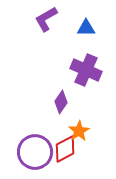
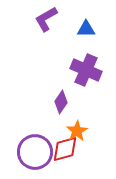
blue triangle: moved 1 px down
orange star: moved 2 px left
red diamond: rotated 12 degrees clockwise
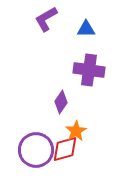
purple cross: moved 3 px right; rotated 16 degrees counterclockwise
orange star: moved 1 px left
purple circle: moved 1 px right, 2 px up
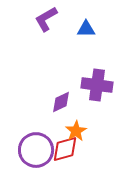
purple cross: moved 8 px right, 15 px down
purple diamond: rotated 30 degrees clockwise
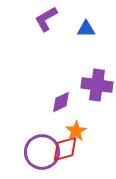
purple circle: moved 6 px right, 2 px down
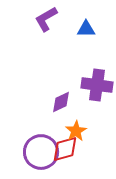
purple circle: moved 1 px left
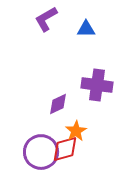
purple diamond: moved 3 px left, 2 px down
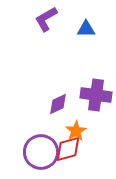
purple cross: moved 1 px left, 10 px down
red diamond: moved 3 px right
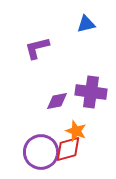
purple L-shape: moved 9 px left, 29 px down; rotated 16 degrees clockwise
blue triangle: moved 5 px up; rotated 12 degrees counterclockwise
purple cross: moved 5 px left, 3 px up
purple diamond: moved 1 px left, 3 px up; rotated 15 degrees clockwise
orange star: rotated 20 degrees counterclockwise
